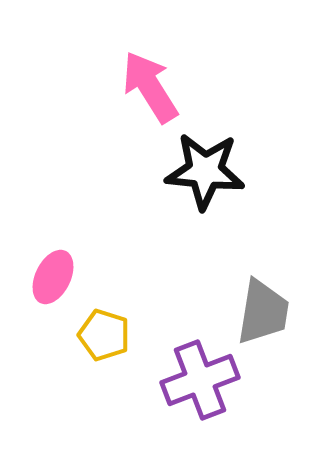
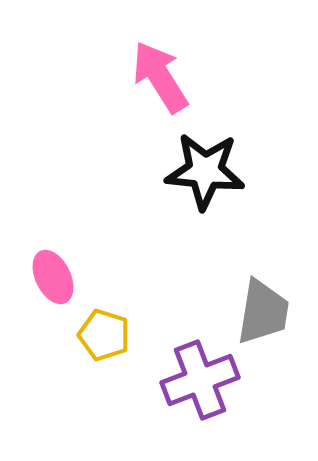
pink arrow: moved 10 px right, 10 px up
pink ellipse: rotated 52 degrees counterclockwise
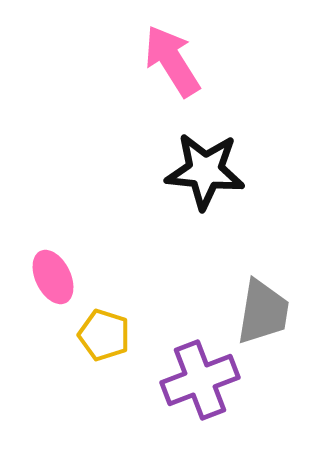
pink arrow: moved 12 px right, 16 px up
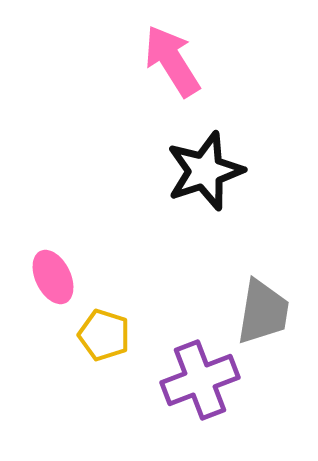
black star: rotated 24 degrees counterclockwise
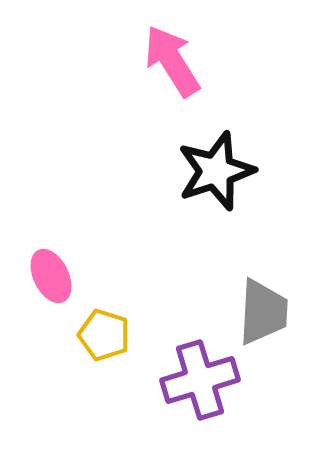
black star: moved 11 px right
pink ellipse: moved 2 px left, 1 px up
gray trapezoid: rotated 6 degrees counterclockwise
purple cross: rotated 4 degrees clockwise
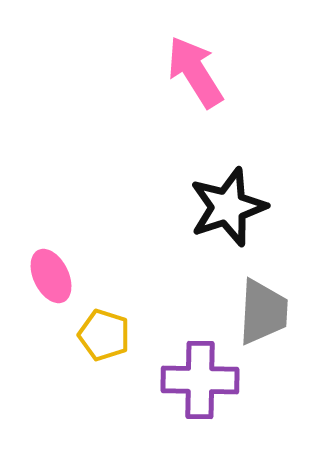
pink arrow: moved 23 px right, 11 px down
black star: moved 12 px right, 36 px down
purple cross: rotated 18 degrees clockwise
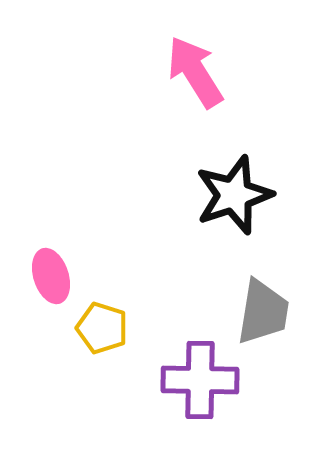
black star: moved 6 px right, 12 px up
pink ellipse: rotated 8 degrees clockwise
gray trapezoid: rotated 6 degrees clockwise
yellow pentagon: moved 2 px left, 7 px up
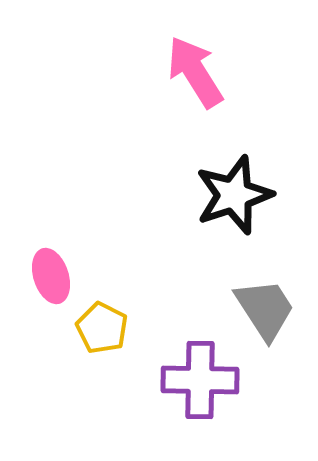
gray trapezoid: moved 2 px right, 3 px up; rotated 42 degrees counterclockwise
yellow pentagon: rotated 9 degrees clockwise
